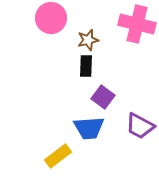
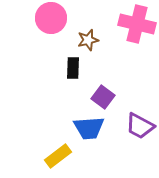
black rectangle: moved 13 px left, 2 px down
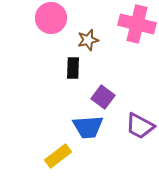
blue trapezoid: moved 1 px left, 1 px up
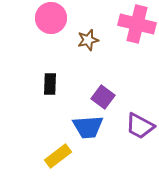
black rectangle: moved 23 px left, 16 px down
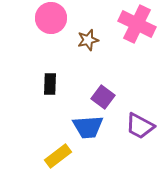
pink cross: rotated 12 degrees clockwise
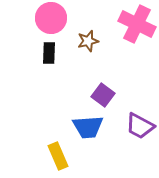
brown star: moved 1 px down
black rectangle: moved 1 px left, 31 px up
purple square: moved 2 px up
yellow rectangle: rotated 76 degrees counterclockwise
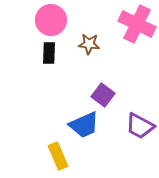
pink circle: moved 2 px down
brown star: moved 1 px right, 3 px down; rotated 20 degrees clockwise
blue trapezoid: moved 4 px left, 2 px up; rotated 20 degrees counterclockwise
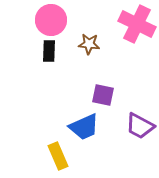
black rectangle: moved 2 px up
purple square: rotated 25 degrees counterclockwise
blue trapezoid: moved 2 px down
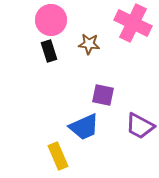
pink cross: moved 4 px left, 1 px up
black rectangle: rotated 20 degrees counterclockwise
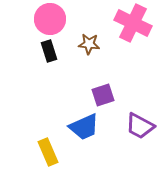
pink circle: moved 1 px left, 1 px up
purple square: rotated 30 degrees counterclockwise
yellow rectangle: moved 10 px left, 4 px up
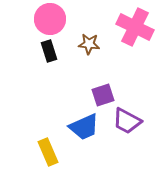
pink cross: moved 2 px right, 4 px down
purple trapezoid: moved 13 px left, 5 px up
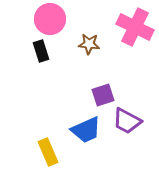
black rectangle: moved 8 px left
blue trapezoid: moved 2 px right, 3 px down
